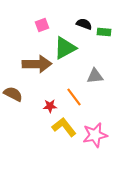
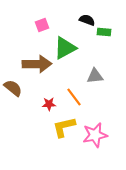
black semicircle: moved 3 px right, 4 px up
brown semicircle: moved 6 px up; rotated 12 degrees clockwise
red star: moved 1 px left, 2 px up
yellow L-shape: rotated 65 degrees counterclockwise
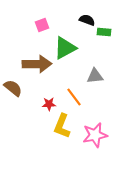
yellow L-shape: moved 2 px left, 1 px up; rotated 55 degrees counterclockwise
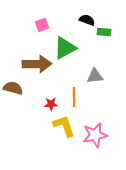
brown semicircle: rotated 24 degrees counterclockwise
orange line: rotated 36 degrees clockwise
red star: moved 2 px right
yellow L-shape: moved 2 px right; rotated 140 degrees clockwise
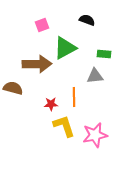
green rectangle: moved 22 px down
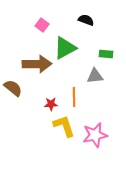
black semicircle: moved 1 px left
pink square: rotated 32 degrees counterclockwise
green rectangle: moved 2 px right
brown semicircle: rotated 24 degrees clockwise
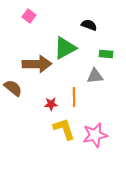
black semicircle: moved 3 px right, 5 px down
pink square: moved 13 px left, 9 px up
yellow L-shape: moved 3 px down
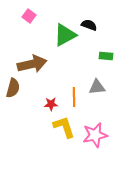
green triangle: moved 13 px up
green rectangle: moved 2 px down
brown arrow: moved 5 px left; rotated 12 degrees counterclockwise
gray triangle: moved 2 px right, 11 px down
brown semicircle: rotated 66 degrees clockwise
yellow L-shape: moved 2 px up
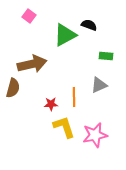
gray triangle: moved 2 px right, 2 px up; rotated 18 degrees counterclockwise
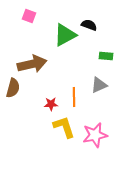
pink square: rotated 16 degrees counterclockwise
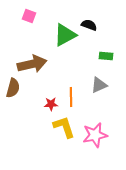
orange line: moved 3 px left
